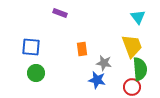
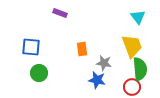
green circle: moved 3 px right
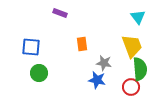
orange rectangle: moved 5 px up
red circle: moved 1 px left
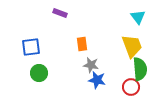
blue square: rotated 12 degrees counterclockwise
gray star: moved 13 px left, 2 px down
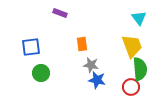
cyan triangle: moved 1 px right, 1 px down
green circle: moved 2 px right
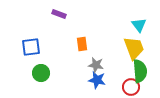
purple rectangle: moved 1 px left, 1 px down
cyan triangle: moved 7 px down
yellow trapezoid: moved 2 px right, 2 px down
gray star: moved 5 px right
green semicircle: moved 2 px down
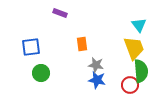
purple rectangle: moved 1 px right, 1 px up
green semicircle: moved 1 px right
red circle: moved 1 px left, 2 px up
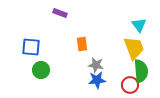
blue square: rotated 12 degrees clockwise
green circle: moved 3 px up
blue star: rotated 18 degrees counterclockwise
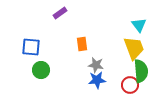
purple rectangle: rotated 56 degrees counterclockwise
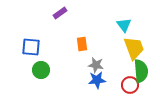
cyan triangle: moved 15 px left
